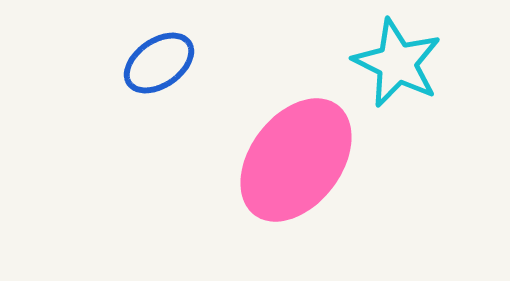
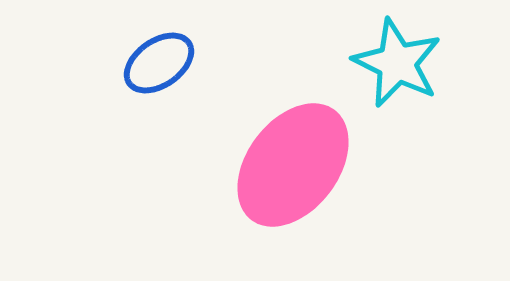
pink ellipse: moved 3 px left, 5 px down
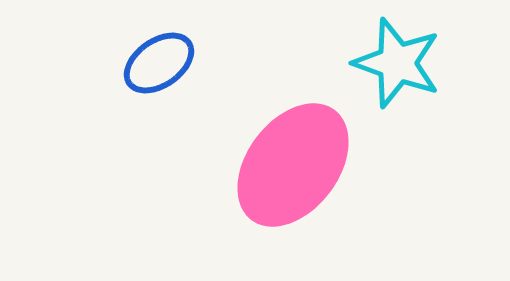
cyan star: rotated 6 degrees counterclockwise
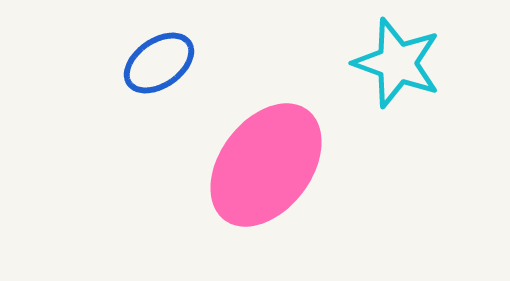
pink ellipse: moved 27 px left
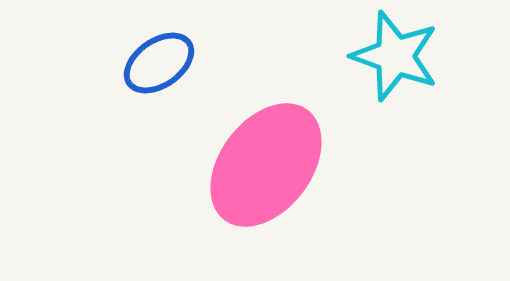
cyan star: moved 2 px left, 7 px up
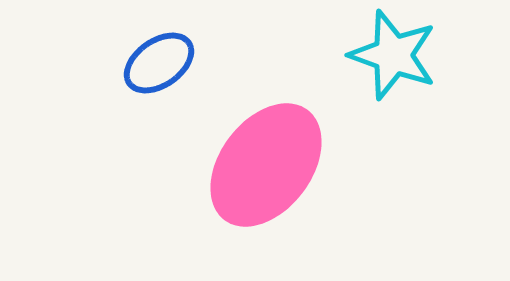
cyan star: moved 2 px left, 1 px up
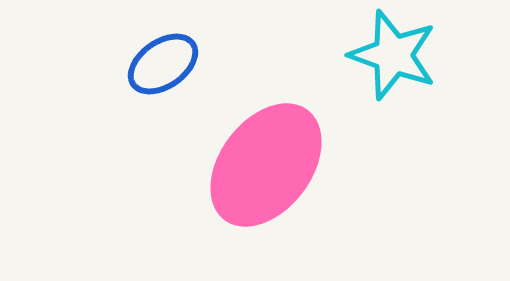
blue ellipse: moved 4 px right, 1 px down
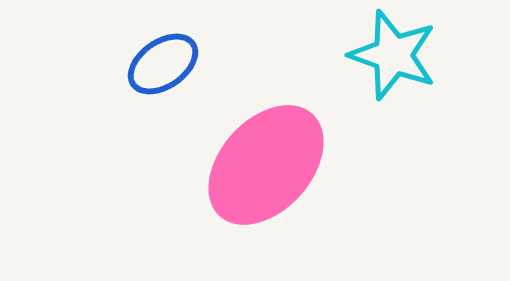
pink ellipse: rotated 5 degrees clockwise
